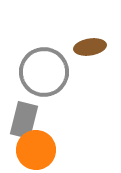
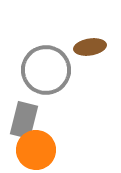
gray circle: moved 2 px right, 2 px up
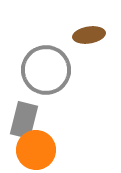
brown ellipse: moved 1 px left, 12 px up
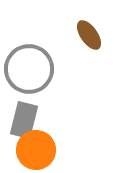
brown ellipse: rotated 64 degrees clockwise
gray circle: moved 17 px left, 1 px up
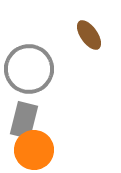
orange circle: moved 2 px left
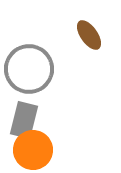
orange circle: moved 1 px left
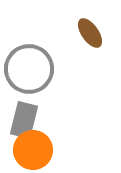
brown ellipse: moved 1 px right, 2 px up
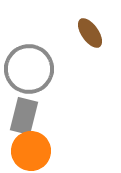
gray rectangle: moved 4 px up
orange circle: moved 2 px left, 1 px down
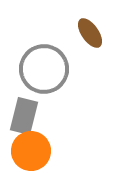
gray circle: moved 15 px right
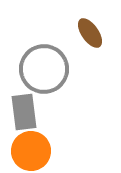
gray rectangle: moved 4 px up; rotated 21 degrees counterclockwise
